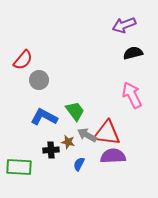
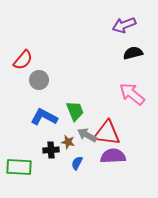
pink arrow: moved 1 px up; rotated 24 degrees counterclockwise
green trapezoid: rotated 15 degrees clockwise
blue semicircle: moved 2 px left, 1 px up
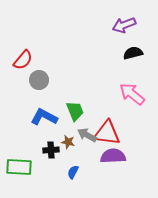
blue semicircle: moved 4 px left, 9 px down
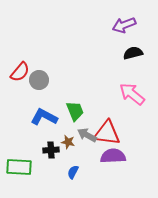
red semicircle: moved 3 px left, 12 px down
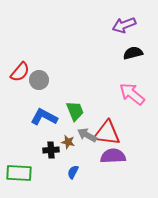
green rectangle: moved 6 px down
